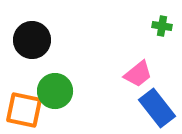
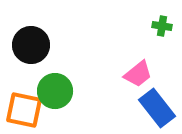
black circle: moved 1 px left, 5 px down
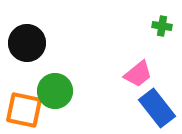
black circle: moved 4 px left, 2 px up
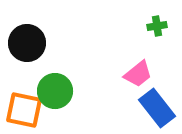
green cross: moved 5 px left; rotated 18 degrees counterclockwise
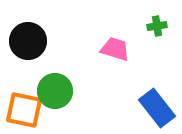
black circle: moved 1 px right, 2 px up
pink trapezoid: moved 23 px left, 25 px up; rotated 124 degrees counterclockwise
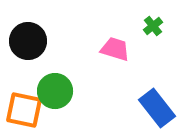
green cross: moved 4 px left; rotated 30 degrees counterclockwise
